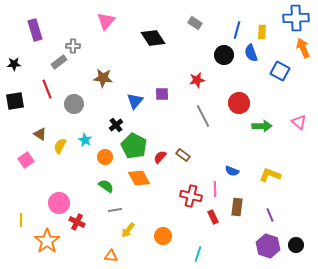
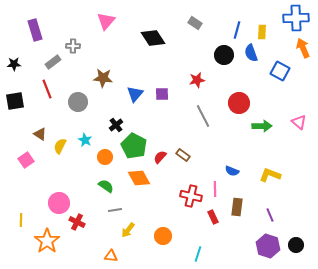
gray rectangle at (59, 62): moved 6 px left
blue triangle at (135, 101): moved 7 px up
gray circle at (74, 104): moved 4 px right, 2 px up
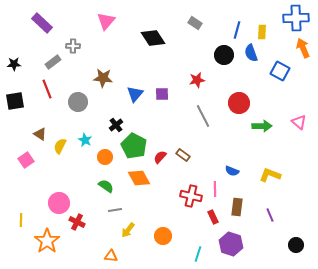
purple rectangle at (35, 30): moved 7 px right, 7 px up; rotated 30 degrees counterclockwise
purple hexagon at (268, 246): moved 37 px left, 2 px up
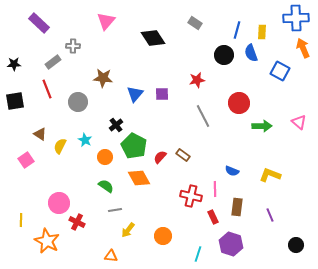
purple rectangle at (42, 23): moved 3 px left
orange star at (47, 241): rotated 10 degrees counterclockwise
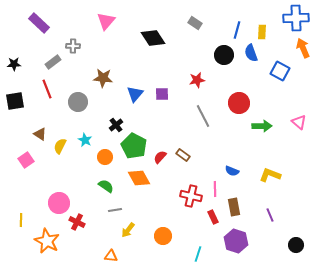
brown rectangle at (237, 207): moved 3 px left; rotated 18 degrees counterclockwise
purple hexagon at (231, 244): moved 5 px right, 3 px up
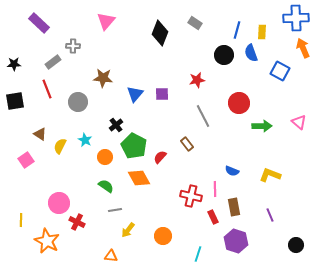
black diamond at (153, 38): moved 7 px right, 5 px up; rotated 55 degrees clockwise
brown rectangle at (183, 155): moved 4 px right, 11 px up; rotated 16 degrees clockwise
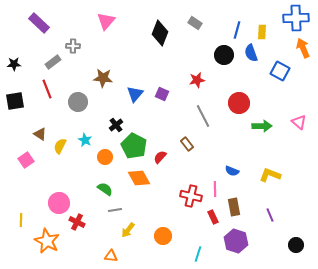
purple square at (162, 94): rotated 24 degrees clockwise
green semicircle at (106, 186): moved 1 px left, 3 px down
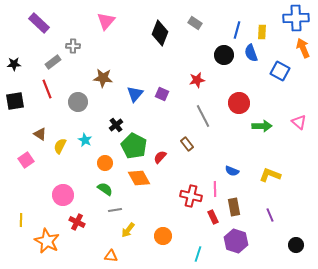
orange circle at (105, 157): moved 6 px down
pink circle at (59, 203): moved 4 px right, 8 px up
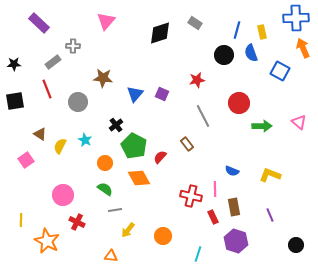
yellow rectangle at (262, 32): rotated 16 degrees counterclockwise
black diamond at (160, 33): rotated 50 degrees clockwise
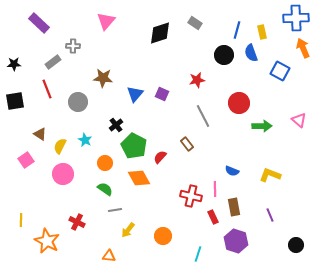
pink triangle at (299, 122): moved 2 px up
pink circle at (63, 195): moved 21 px up
orange triangle at (111, 256): moved 2 px left
